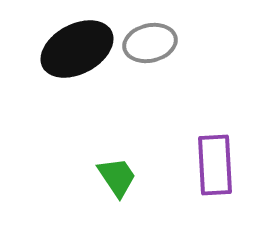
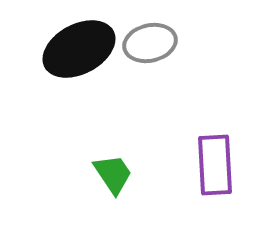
black ellipse: moved 2 px right
green trapezoid: moved 4 px left, 3 px up
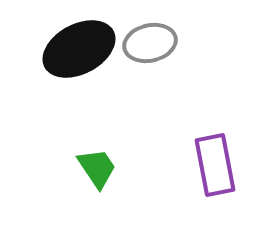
purple rectangle: rotated 8 degrees counterclockwise
green trapezoid: moved 16 px left, 6 px up
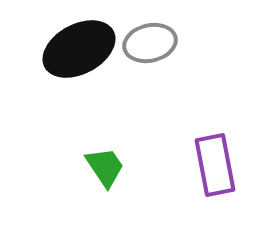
green trapezoid: moved 8 px right, 1 px up
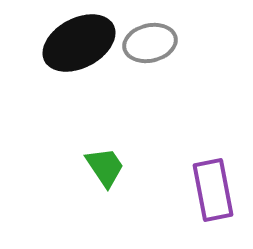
black ellipse: moved 6 px up
purple rectangle: moved 2 px left, 25 px down
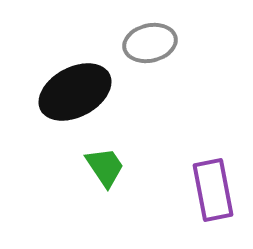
black ellipse: moved 4 px left, 49 px down
